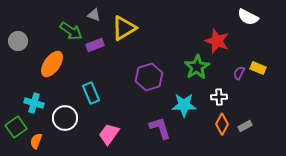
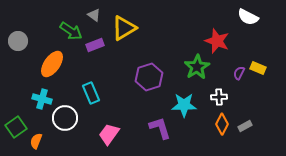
gray triangle: rotated 16 degrees clockwise
cyan cross: moved 8 px right, 4 px up
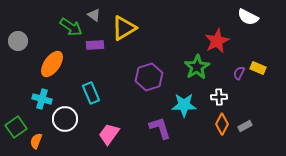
green arrow: moved 4 px up
red star: rotated 25 degrees clockwise
purple rectangle: rotated 18 degrees clockwise
white circle: moved 1 px down
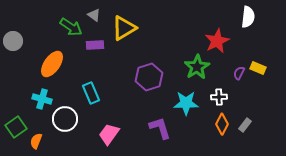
white semicircle: rotated 110 degrees counterclockwise
gray circle: moved 5 px left
cyan star: moved 2 px right, 2 px up
gray rectangle: moved 1 px up; rotated 24 degrees counterclockwise
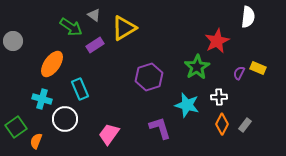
purple rectangle: rotated 30 degrees counterclockwise
cyan rectangle: moved 11 px left, 4 px up
cyan star: moved 1 px right, 2 px down; rotated 15 degrees clockwise
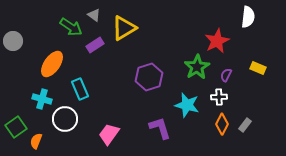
purple semicircle: moved 13 px left, 2 px down
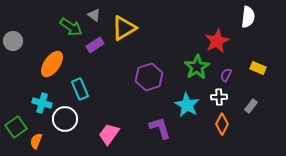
cyan cross: moved 4 px down
cyan star: rotated 15 degrees clockwise
gray rectangle: moved 6 px right, 19 px up
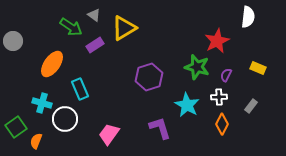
green star: rotated 25 degrees counterclockwise
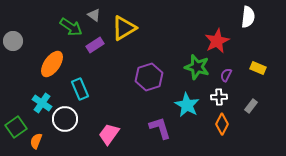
cyan cross: rotated 18 degrees clockwise
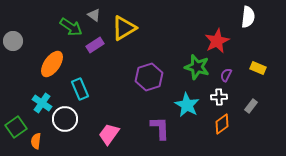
orange diamond: rotated 25 degrees clockwise
purple L-shape: rotated 15 degrees clockwise
orange semicircle: rotated 14 degrees counterclockwise
